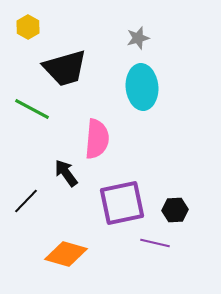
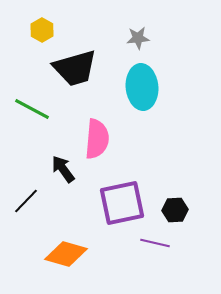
yellow hexagon: moved 14 px right, 3 px down
gray star: rotated 10 degrees clockwise
black trapezoid: moved 10 px right
black arrow: moved 3 px left, 4 px up
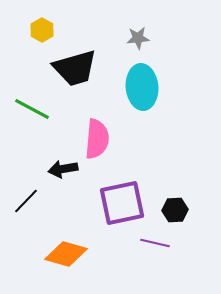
black arrow: rotated 64 degrees counterclockwise
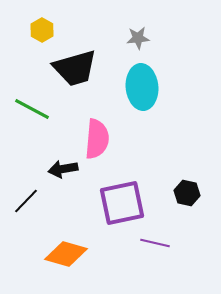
black hexagon: moved 12 px right, 17 px up; rotated 15 degrees clockwise
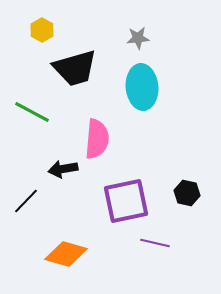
green line: moved 3 px down
purple square: moved 4 px right, 2 px up
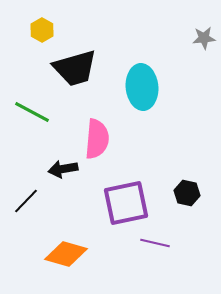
gray star: moved 66 px right
purple square: moved 2 px down
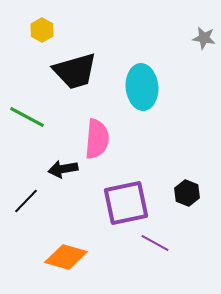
gray star: rotated 15 degrees clockwise
black trapezoid: moved 3 px down
green line: moved 5 px left, 5 px down
black hexagon: rotated 10 degrees clockwise
purple line: rotated 16 degrees clockwise
orange diamond: moved 3 px down
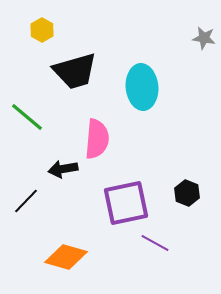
green line: rotated 12 degrees clockwise
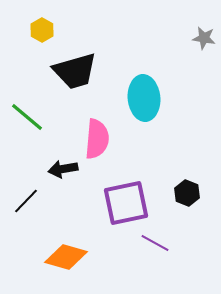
cyan ellipse: moved 2 px right, 11 px down
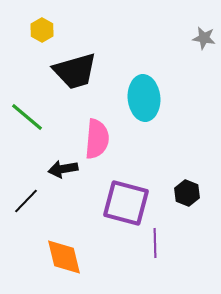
purple square: rotated 27 degrees clockwise
purple line: rotated 60 degrees clockwise
orange diamond: moved 2 px left; rotated 60 degrees clockwise
